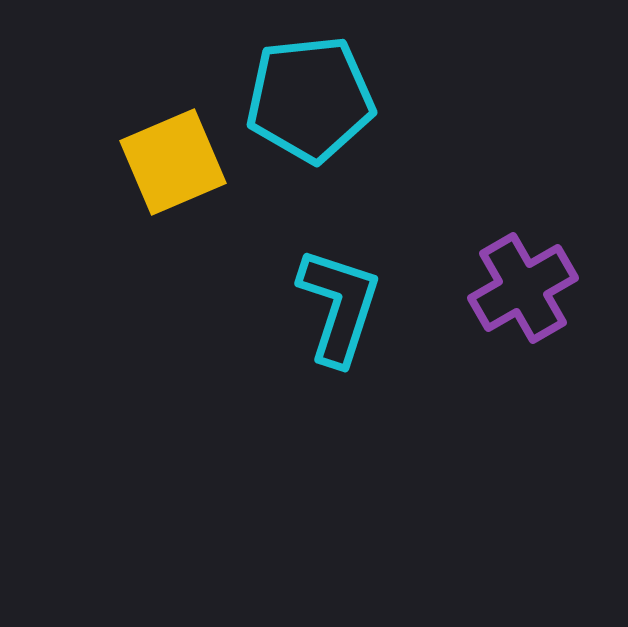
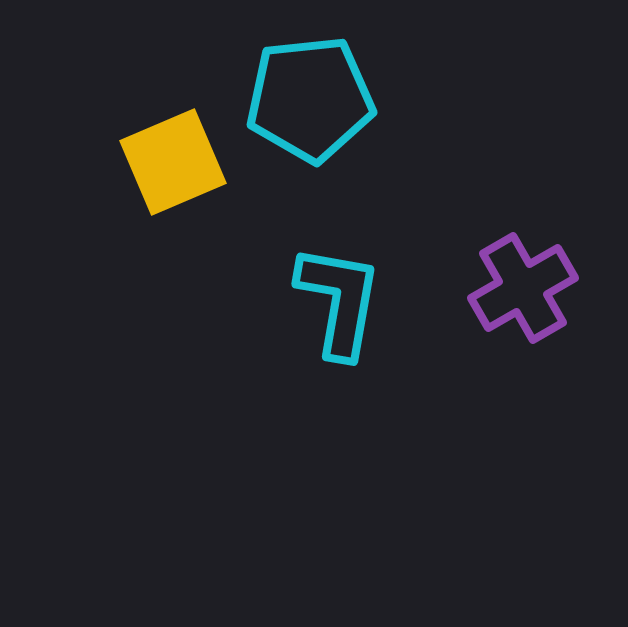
cyan L-shape: moved 5 px up; rotated 8 degrees counterclockwise
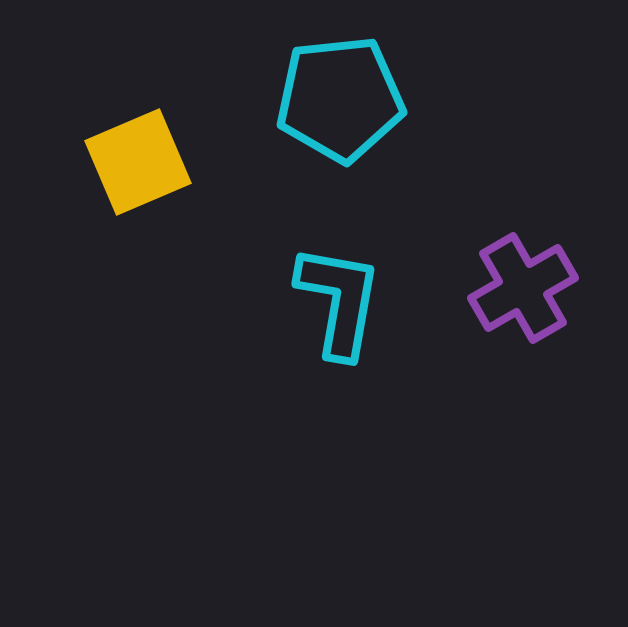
cyan pentagon: moved 30 px right
yellow square: moved 35 px left
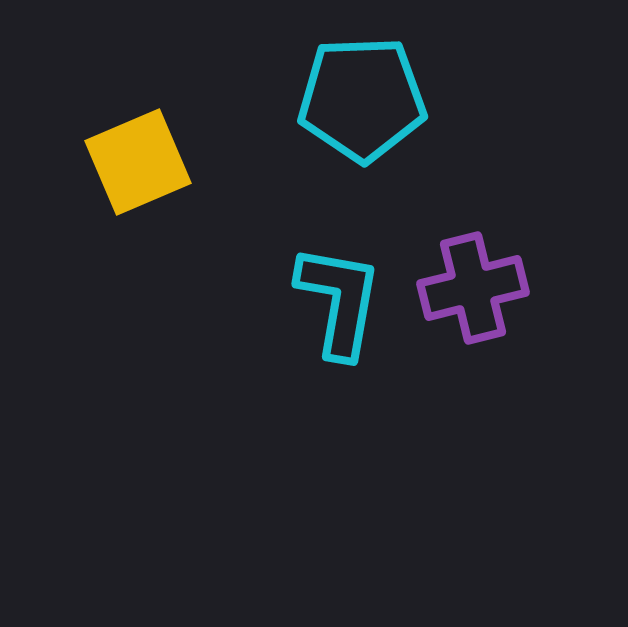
cyan pentagon: moved 22 px right; rotated 4 degrees clockwise
purple cross: moved 50 px left; rotated 16 degrees clockwise
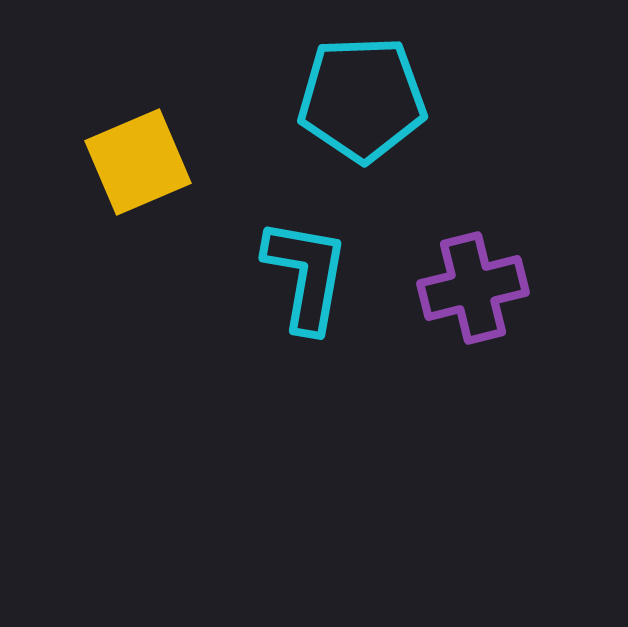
cyan L-shape: moved 33 px left, 26 px up
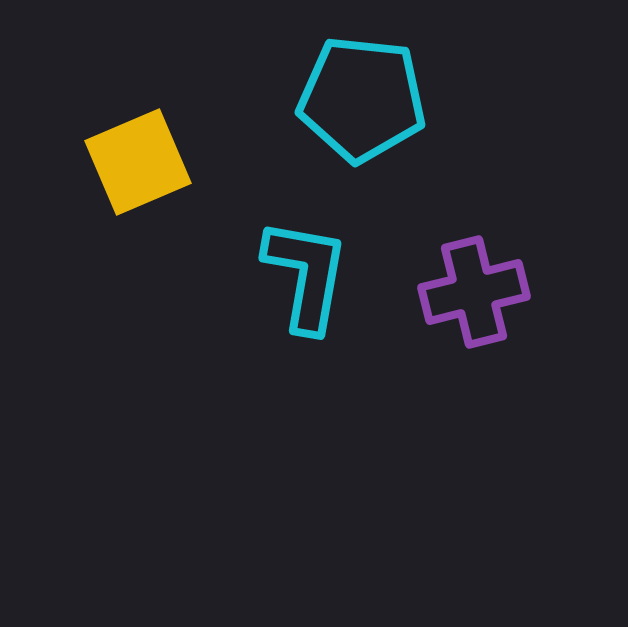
cyan pentagon: rotated 8 degrees clockwise
purple cross: moved 1 px right, 4 px down
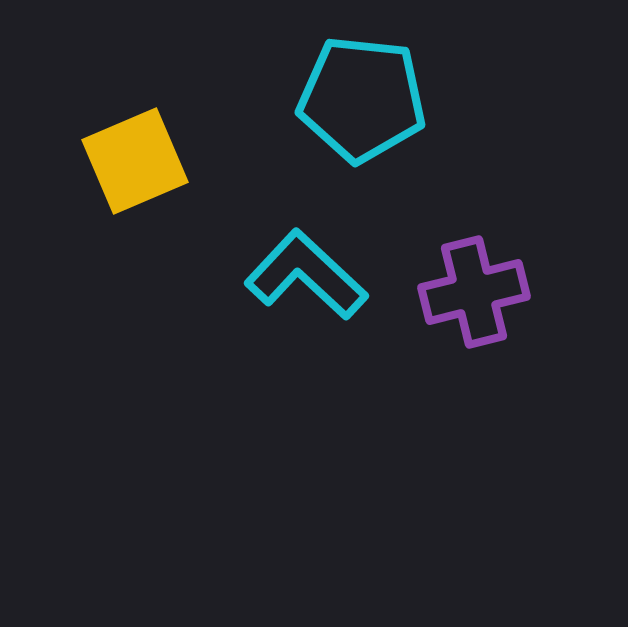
yellow square: moved 3 px left, 1 px up
cyan L-shape: rotated 57 degrees counterclockwise
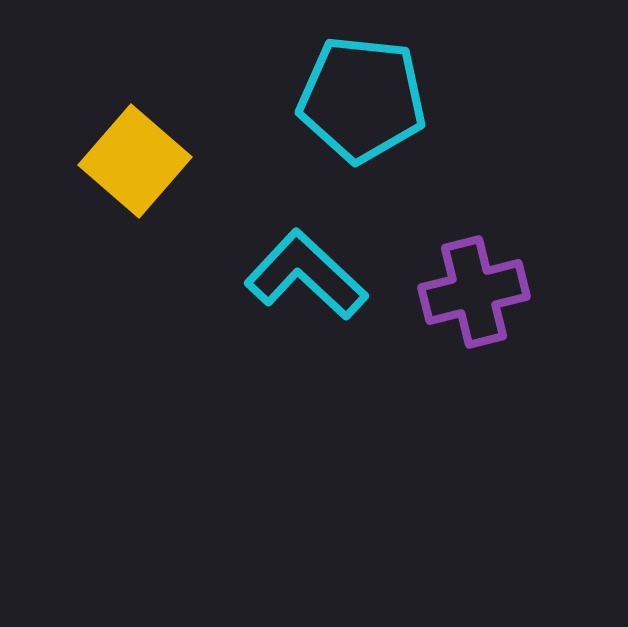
yellow square: rotated 26 degrees counterclockwise
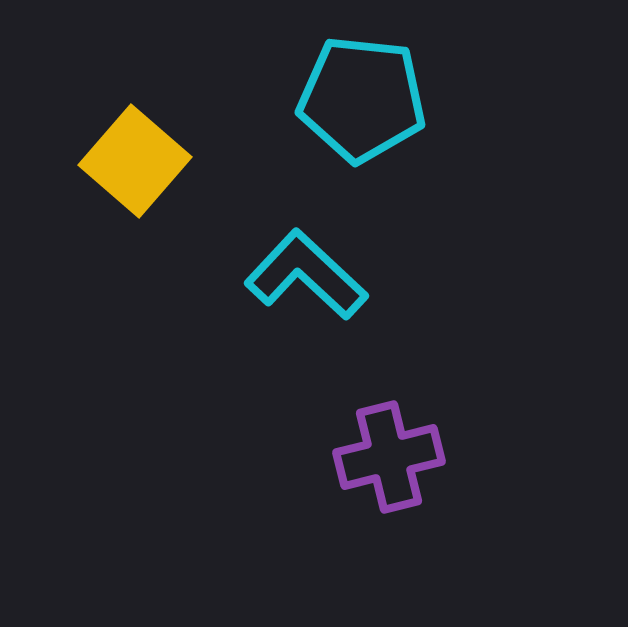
purple cross: moved 85 px left, 165 px down
